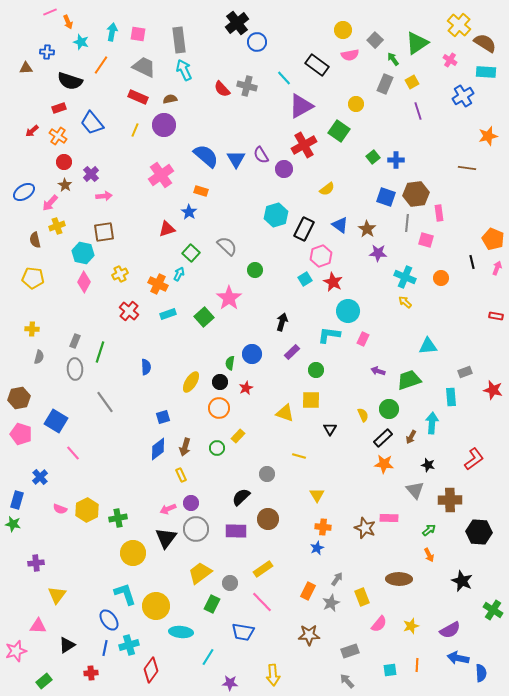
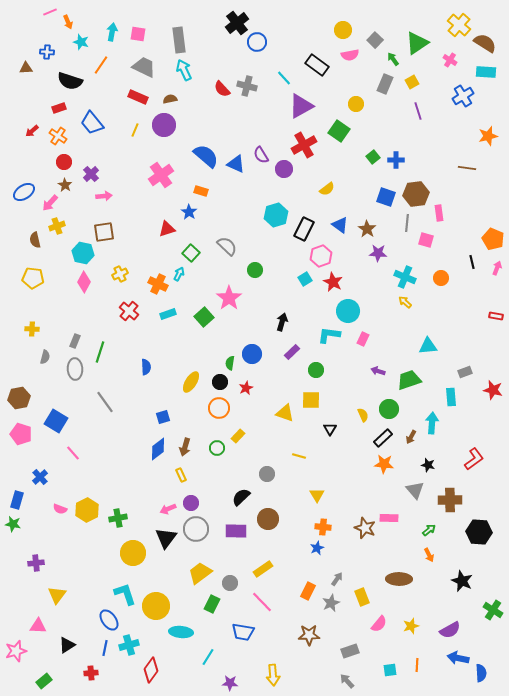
blue triangle at (236, 159): moved 5 px down; rotated 36 degrees counterclockwise
gray semicircle at (39, 357): moved 6 px right
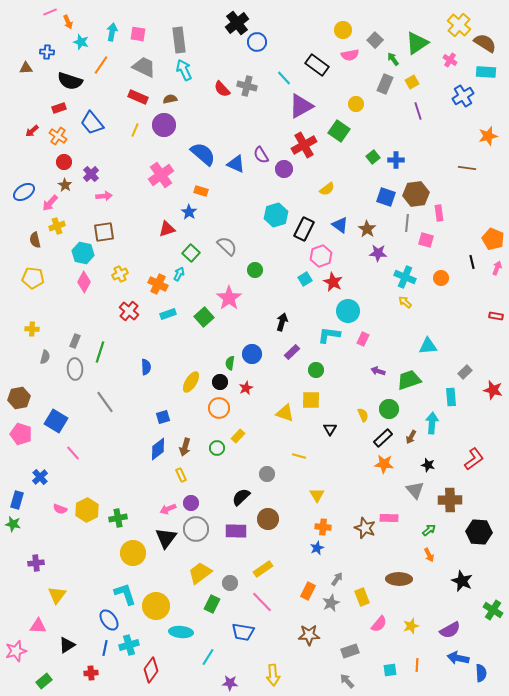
blue semicircle at (206, 156): moved 3 px left, 2 px up
gray rectangle at (465, 372): rotated 24 degrees counterclockwise
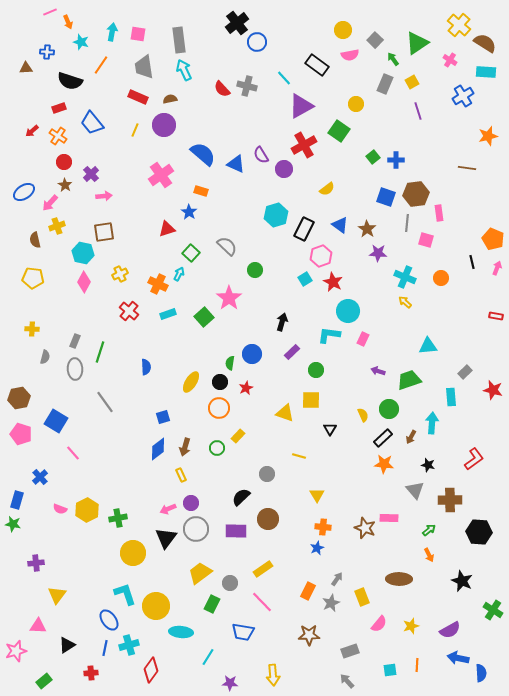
gray trapezoid at (144, 67): rotated 125 degrees counterclockwise
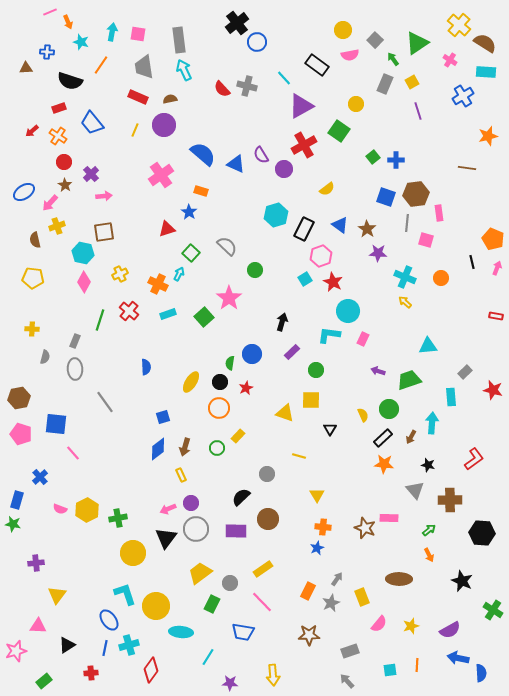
green line at (100, 352): moved 32 px up
blue square at (56, 421): moved 3 px down; rotated 25 degrees counterclockwise
black hexagon at (479, 532): moved 3 px right, 1 px down
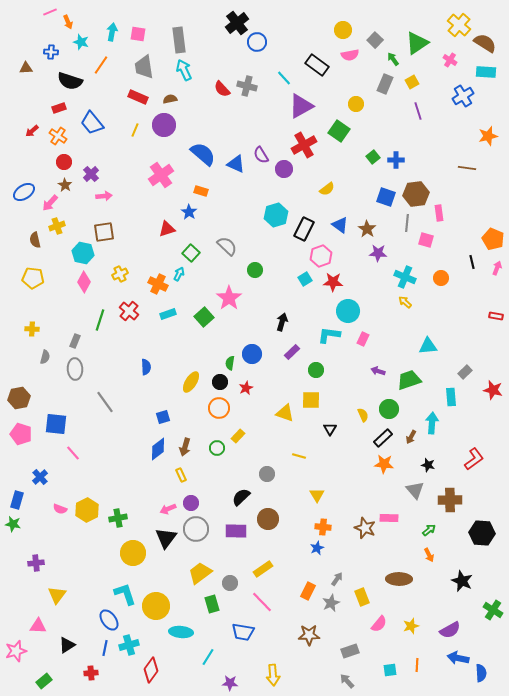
blue cross at (47, 52): moved 4 px right
red star at (333, 282): rotated 24 degrees counterclockwise
green rectangle at (212, 604): rotated 42 degrees counterclockwise
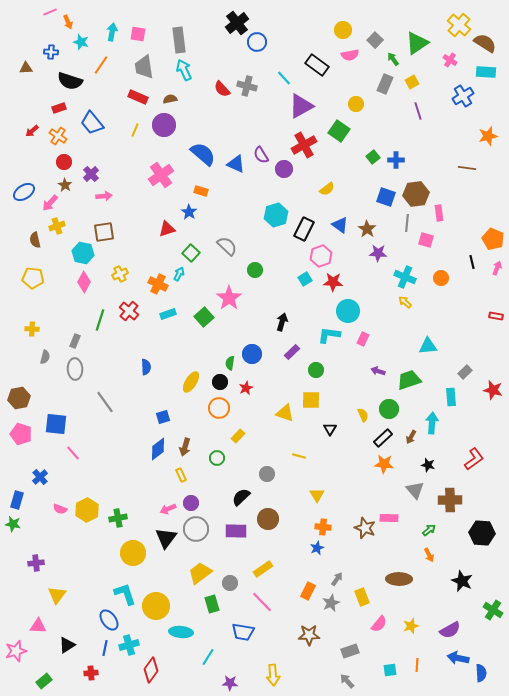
green circle at (217, 448): moved 10 px down
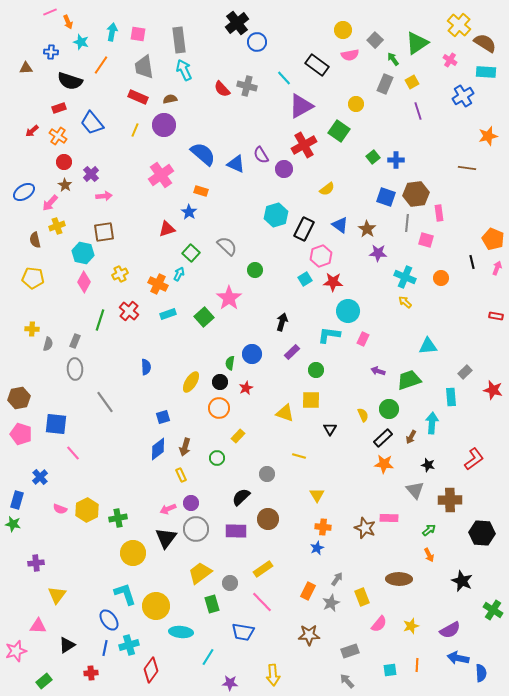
gray semicircle at (45, 357): moved 3 px right, 13 px up
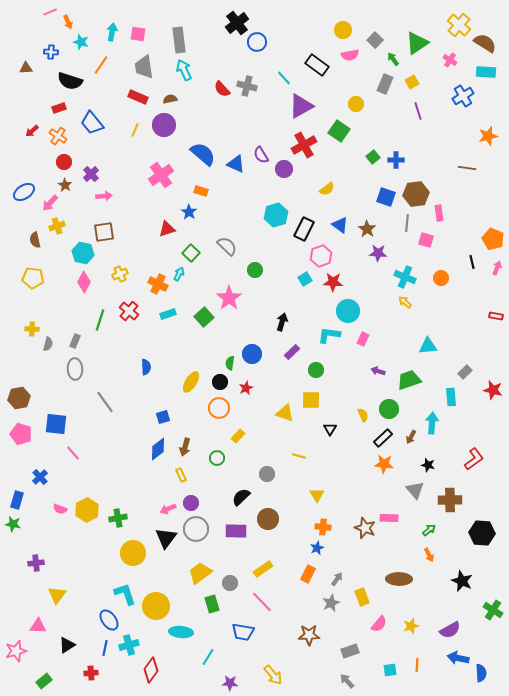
orange rectangle at (308, 591): moved 17 px up
yellow arrow at (273, 675): rotated 35 degrees counterclockwise
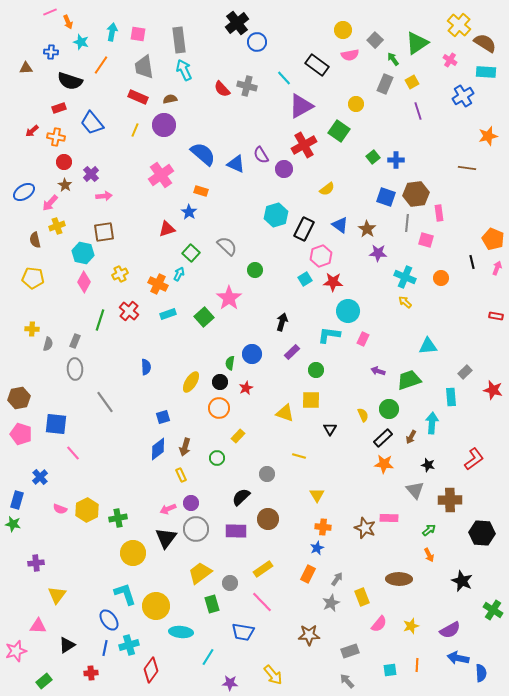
orange cross at (58, 136): moved 2 px left, 1 px down; rotated 24 degrees counterclockwise
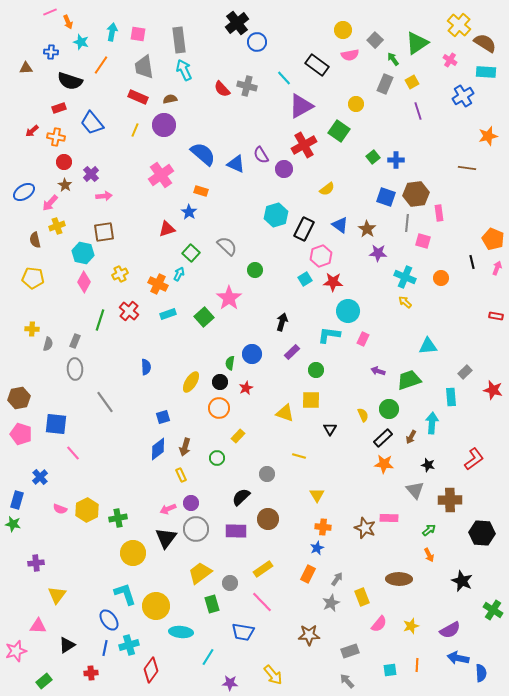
pink square at (426, 240): moved 3 px left, 1 px down
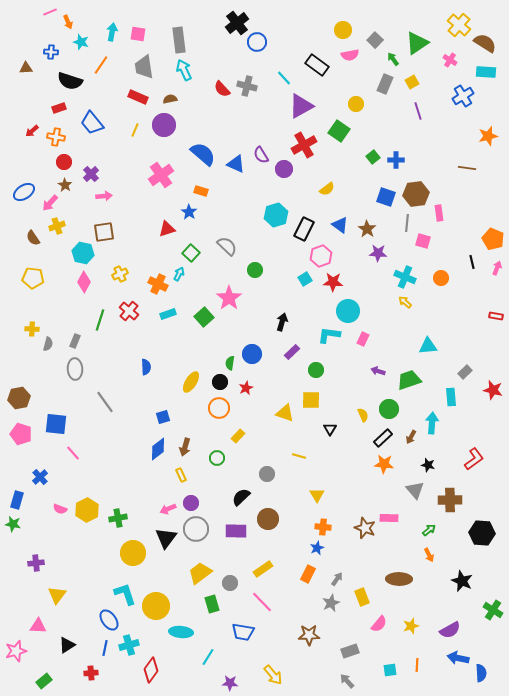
brown semicircle at (35, 240): moved 2 px left, 2 px up; rotated 21 degrees counterclockwise
